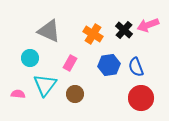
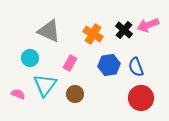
pink semicircle: rotated 16 degrees clockwise
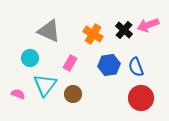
brown circle: moved 2 px left
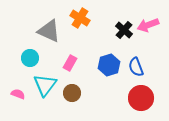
orange cross: moved 13 px left, 16 px up
blue hexagon: rotated 10 degrees counterclockwise
brown circle: moved 1 px left, 1 px up
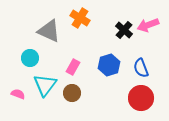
pink rectangle: moved 3 px right, 4 px down
blue semicircle: moved 5 px right, 1 px down
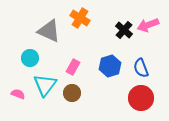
blue hexagon: moved 1 px right, 1 px down
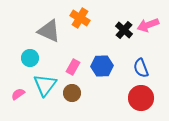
blue hexagon: moved 8 px left; rotated 15 degrees clockwise
pink semicircle: rotated 56 degrees counterclockwise
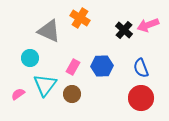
brown circle: moved 1 px down
